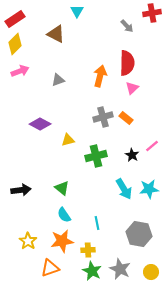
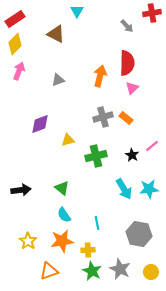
pink arrow: moved 1 px left; rotated 48 degrees counterclockwise
purple diamond: rotated 50 degrees counterclockwise
orange triangle: moved 1 px left, 3 px down
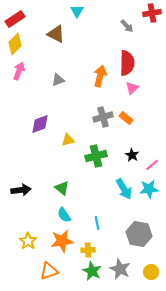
pink line: moved 19 px down
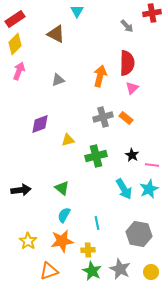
pink line: rotated 48 degrees clockwise
cyan star: rotated 18 degrees counterclockwise
cyan semicircle: rotated 63 degrees clockwise
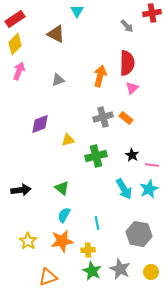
orange triangle: moved 1 px left, 6 px down
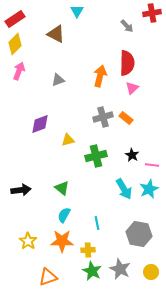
orange star: rotated 10 degrees clockwise
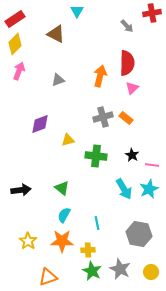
green cross: rotated 20 degrees clockwise
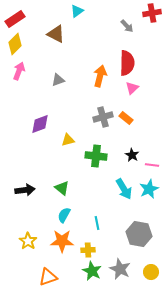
cyan triangle: rotated 24 degrees clockwise
black arrow: moved 4 px right
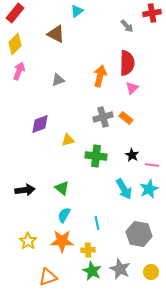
red rectangle: moved 6 px up; rotated 18 degrees counterclockwise
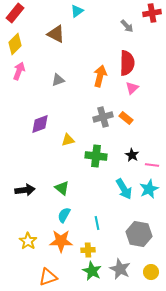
orange star: moved 1 px left
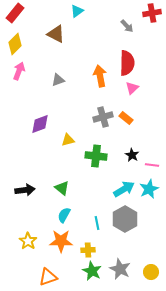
orange arrow: rotated 25 degrees counterclockwise
cyan arrow: rotated 90 degrees counterclockwise
gray hexagon: moved 14 px left, 15 px up; rotated 20 degrees clockwise
